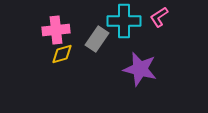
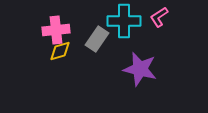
yellow diamond: moved 2 px left, 3 px up
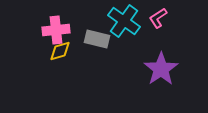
pink L-shape: moved 1 px left, 1 px down
cyan cross: rotated 36 degrees clockwise
gray rectangle: rotated 70 degrees clockwise
purple star: moved 21 px right; rotated 24 degrees clockwise
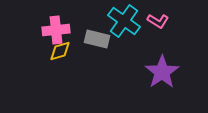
pink L-shape: moved 3 px down; rotated 115 degrees counterclockwise
purple star: moved 1 px right, 3 px down
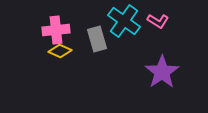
gray rectangle: rotated 60 degrees clockwise
yellow diamond: rotated 40 degrees clockwise
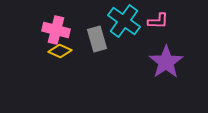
pink L-shape: rotated 30 degrees counterclockwise
pink cross: rotated 20 degrees clockwise
purple star: moved 4 px right, 10 px up
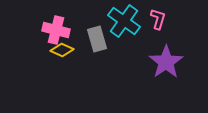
pink L-shape: moved 2 px up; rotated 75 degrees counterclockwise
yellow diamond: moved 2 px right, 1 px up
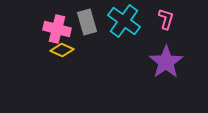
pink L-shape: moved 8 px right
pink cross: moved 1 px right, 1 px up
gray rectangle: moved 10 px left, 17 px up
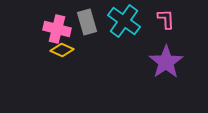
pink L-shape: rotated 20 degrees counterclockwise
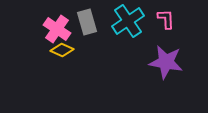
cyan cross: moved 4 px right; rotated 20 degrees clockwise
pink cross: rotated 20 degrees clockwise
purple star: rotated 28 degrees counterclockwise
